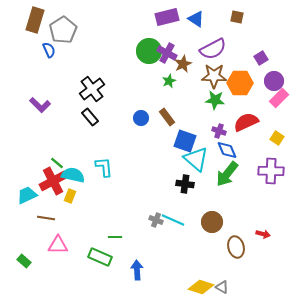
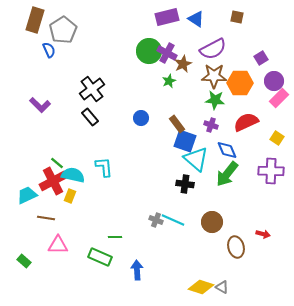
brown rectangle at (167, 117): moved 10 px right, 7 px down
purple cross at (219, 131): moved 8 px left, 6 px up
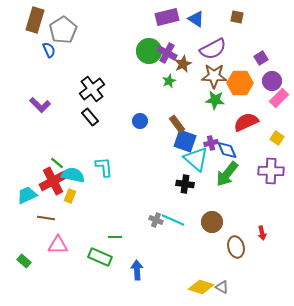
purple circle at (274, 81): moved 2 px left
blue circle at (141, 118): moved 1 px left, 3 px down
purple cross at (211, 125): moved 18 px down; rotated 32 degrees counterclockwise
red arrow at (263, 234): moved 1 px left, 1 px up; rotated 64 degrees clockwise
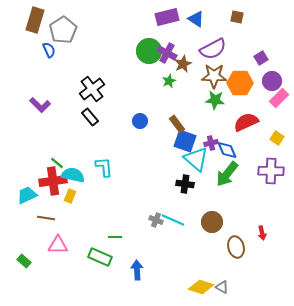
red cross at (53, 181): rotated 20 degrees clockwise
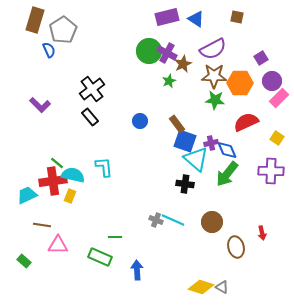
brown line at (46, 218): moved 4 px left, 7 px down
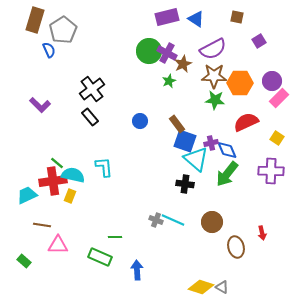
purple square at (261, 58): moved 2 px left, 17 px up
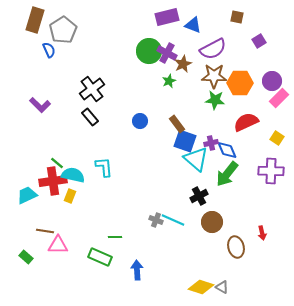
blue triangle at (196, 19): moved 3 px left, 6 px down; rotated 12 degrees counterclockwise
black cross at (185, 184): moved 14 px right, 12 px down; rotated 36 degrees counterclockwise
brown line at (42, 225): moved 3 px right, 6 px down
green rectangle at (24, 261): moved 2 px right, 4 px up
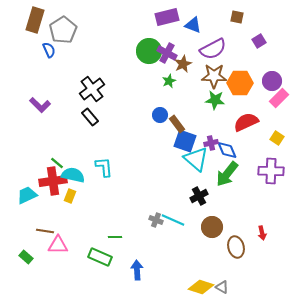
blue circle at (140, 121): moved 20 px right, 6 px up
brown circle at (212, 222): moved 5 px down
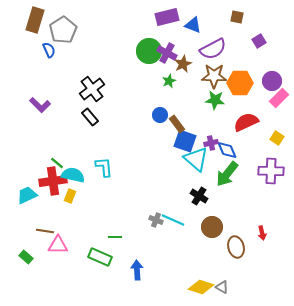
black cross at (199, 196): rotated 30 degrees counterclockwise
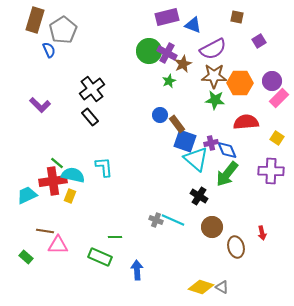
red semicircle at (246, 122): rotated 20 degrees clockwise
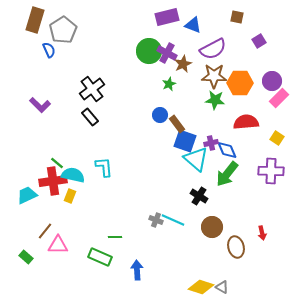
green star at (169, 81): moved 3 px down
brown line at (45, 231): rotated 60 degrees counterclockwise
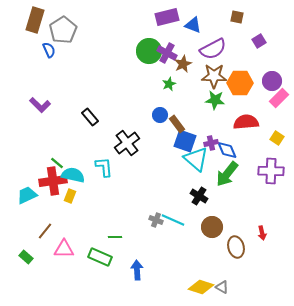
black cross at (92, 89): moved 35 px right, 54 px down
pink triangle at (58, 245): moved 6 px right, 4 px down
